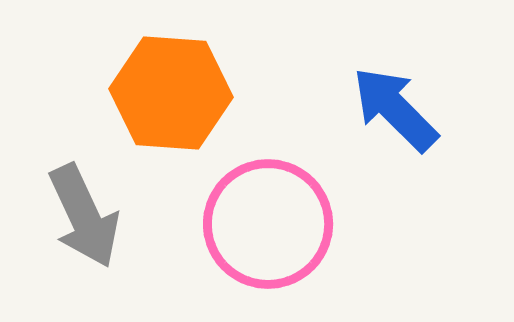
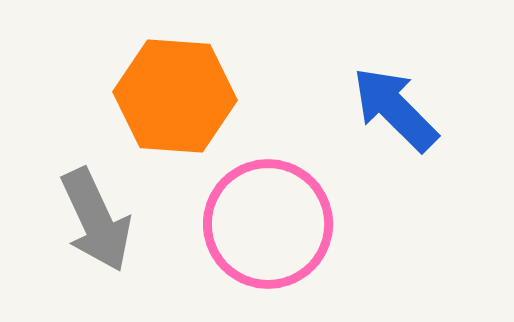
orange hexagon: moved 4 px right, 3 px down
gray arrow: moved 12 px right, 4 px down
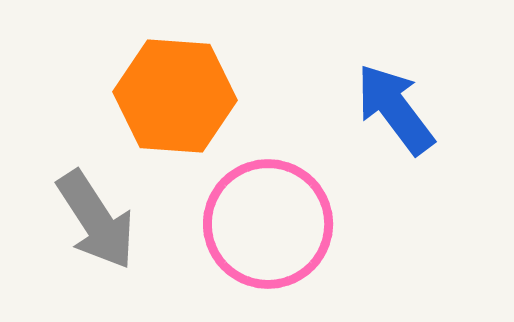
blue arrow: rotated 8 degrees clockwise
gray arrow: rotated 8 degrees counterclockwise
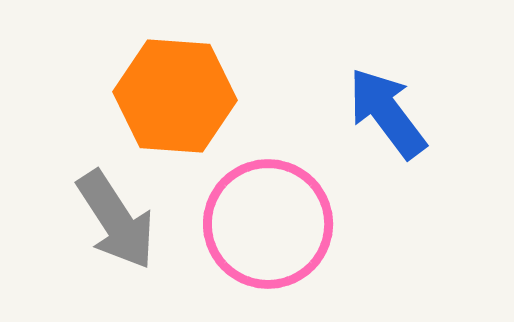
blue arrow: moved 8 px left, 4 px down
gray arrow: moved 20 px right
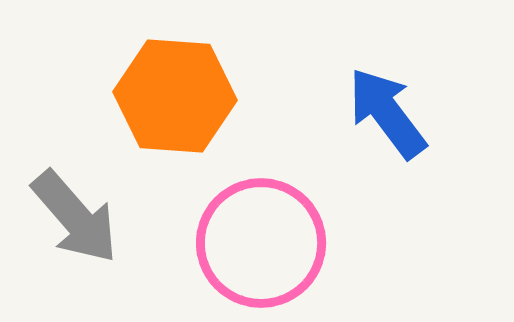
gray arrow: moved 41 px left, 3 px up; rotated 8 degrees counterclockwise
pink circle: moved 7 px left, 19 px down
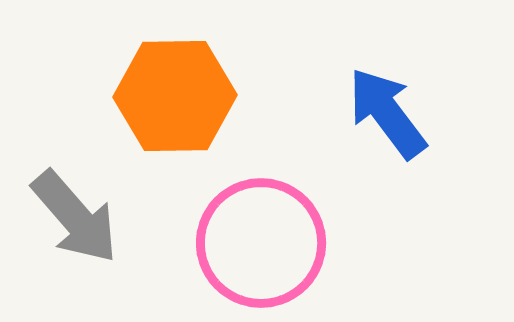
orange hexagon: rotated 5 degrees counterclockwise
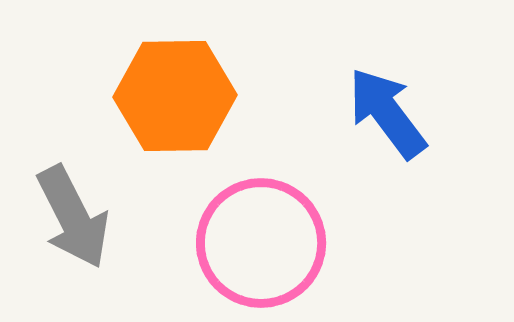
gray arrow: moved 2 px left; rotated 14 degrees clockwise
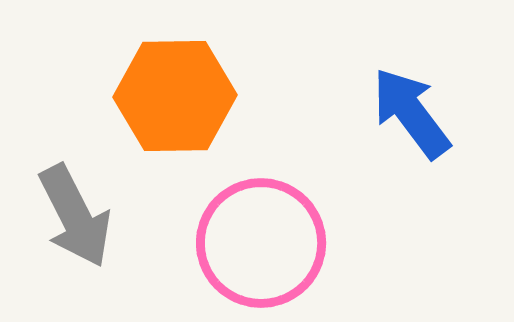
blue arrow: moved 24 px right
gray arrow: moved 2 px right, 1 px up
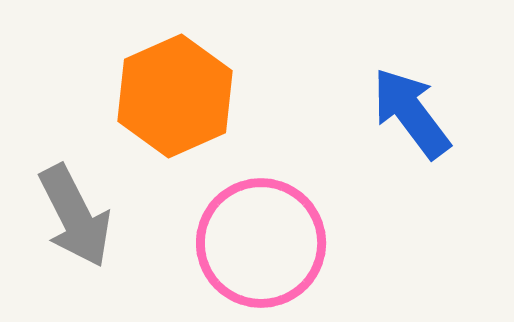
orange hexagon: rotated 23 degrees counterclockwise
